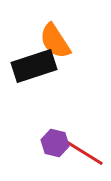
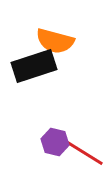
orange semicircle: rotated 42 degrees counterclockwise
purple hexagon: moved 1 px up
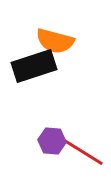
purple hexagon: moved 3 px left, 1 px up; rotated 8 degrees counterclockwise
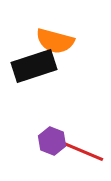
purple hexagon: rotated 16 degrees clockwise
red line: moved 1 px left, 1 px up; rotated 9 degrees counterclockwise
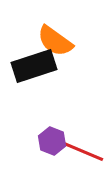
orange semicircle: rotated 21 degrees clockwise
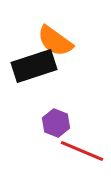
purple hexagon: moved 4 px right, 18 px up
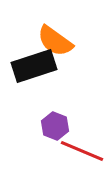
purple hexagon: moved 1 px left, 3 px down
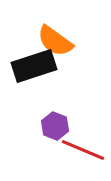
red line: moved 1 px right, 1 px up
